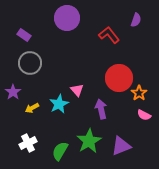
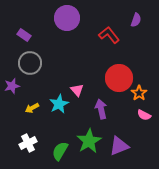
purple star: moved 1 px left, 6 px up; rotated 21 degrees clockwise
purple triangle: moved 2 px left
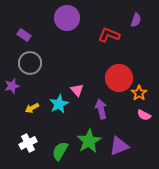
red L-shape: rotated 30 degrees counterclockwise
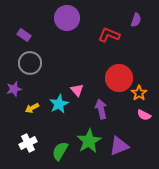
purple star: moved 2 px right, 3 px down
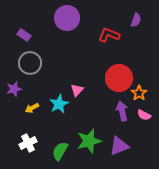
pink triangle: rotated 24 degrees clockwise
purple arrow: moved 21 px right, 2 px down
green star: rotated 15 degrees clockwise
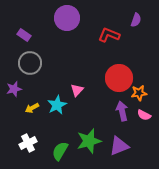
orange star: rotated 28 degrees clockwise
cyan star: moved 2 px left, 1 px down
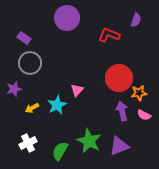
purple rectangle: moved 3 px down
green star: rotated 30 degrees counterclockwise
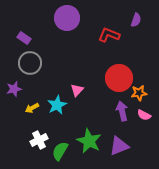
white cross: moved 11 px right, 3 px up
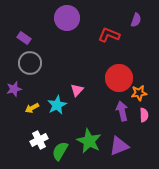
pink semicircle: rotated 120 degrees counterclockwise
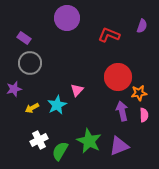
purple semicircle: moved 6 px right, 6 px down
red circle: moved 1 px left, 1 px up
